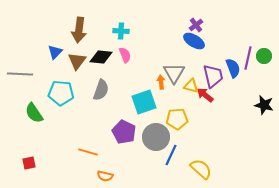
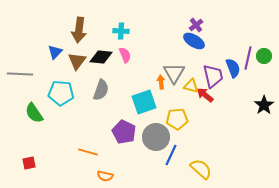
black star: rotated 24 degrees clockwise
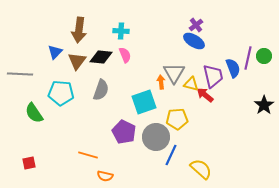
yellow triangle: moved 2 px up
orange line: moved 3 px down
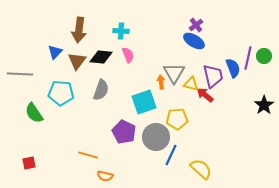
pink semicircle: moved 3 px right
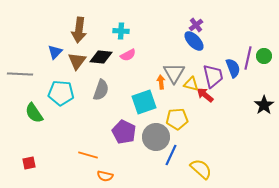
blue ellipse: rotated 15 degrees clockwise
pink semicircle: rotated 84 degrees clockwise
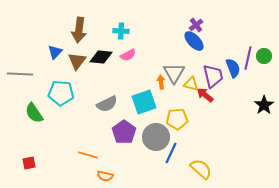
gray semicircle: moved 6 px right, 14 px down; rotated 45 degrees clockwise
purple pentagon: rotated 10 degrees clockwise
blue line: moved 2 px up
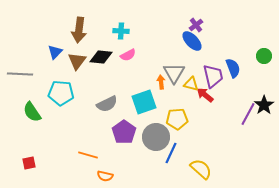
blue ellipse: moved 2 px left
purple line: moved 56 px down; rotated 15 degrees clockwise
green semicircle: moved 2 px left, 1 px up
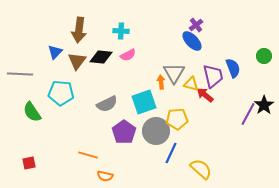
gray circle: moved 6 px up
